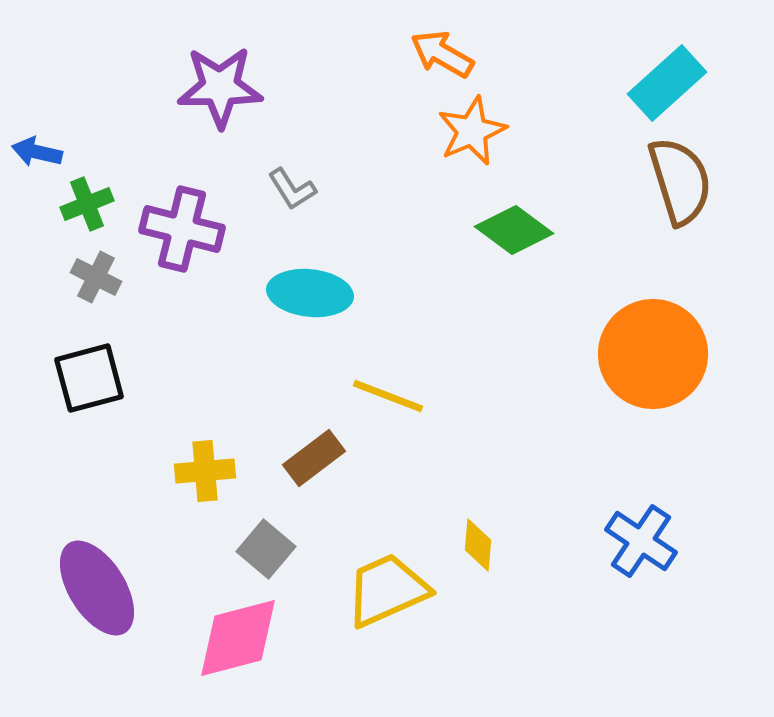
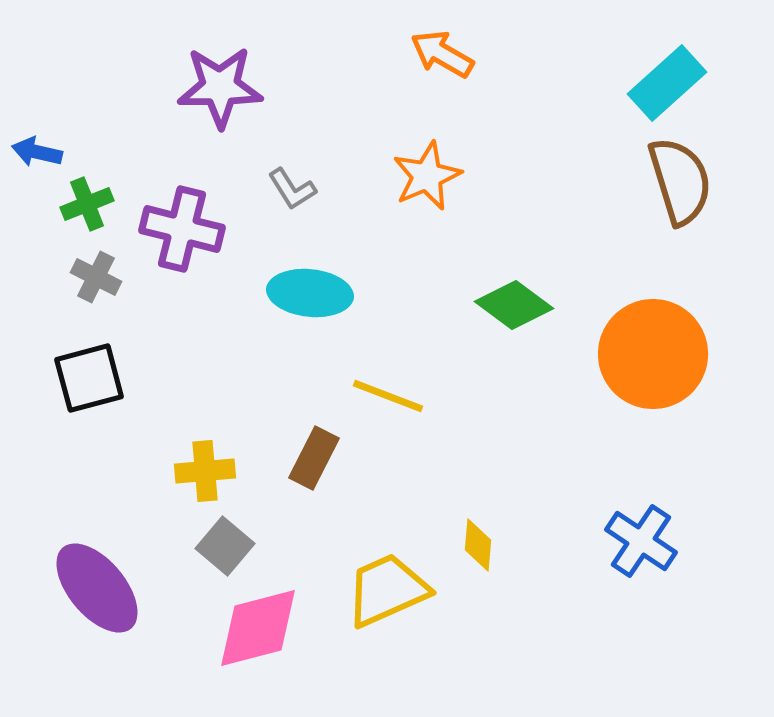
orange star: moved 45 px left, 45 px down
green diamond: moved 75 px down
brown rectangle: rotated 26 degrees counterclockwise
gray square: moved 41 px left, 3 px up
purple ellipse: rotated 8 degrees counterclockwise
pink diamond: moved 20 px right, 10 px up
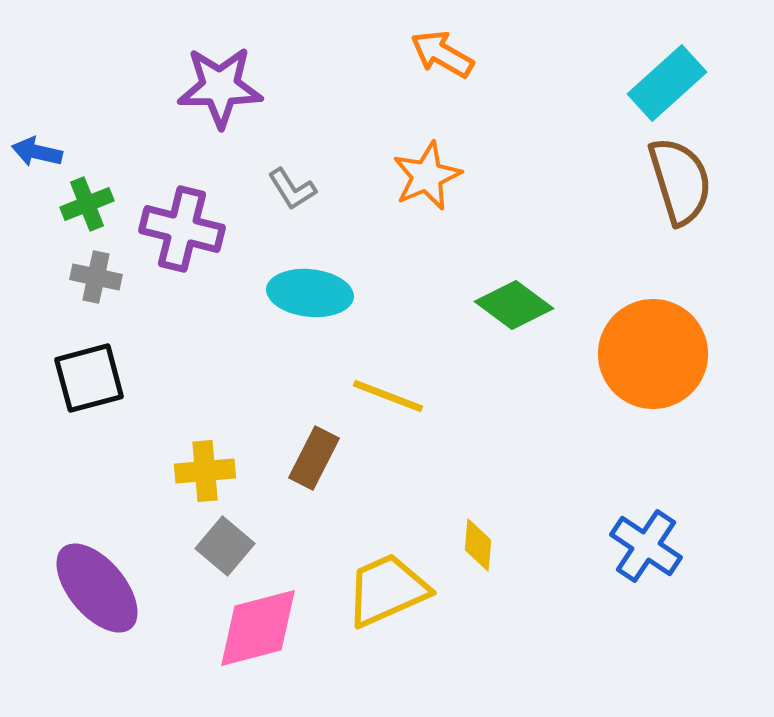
gray cross: rotated 15 degrees counterclockwise
blue cross: moved 5 px right, 5 px down
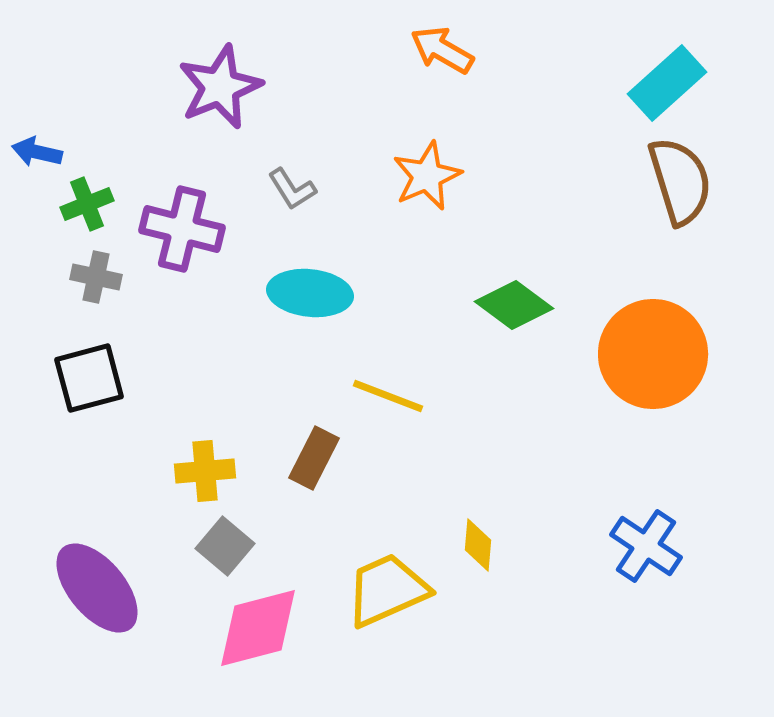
orange arrow: moved 4 px up
purple star: rotated 22 degrees counterclockwise
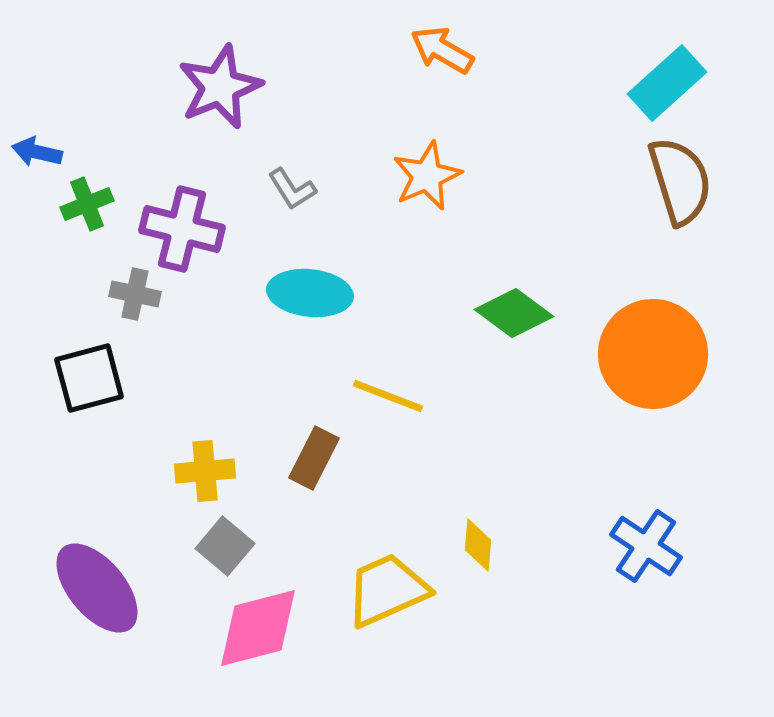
gray cross: moved 39 px right, 17 px down
green diamond: moved 8 px down
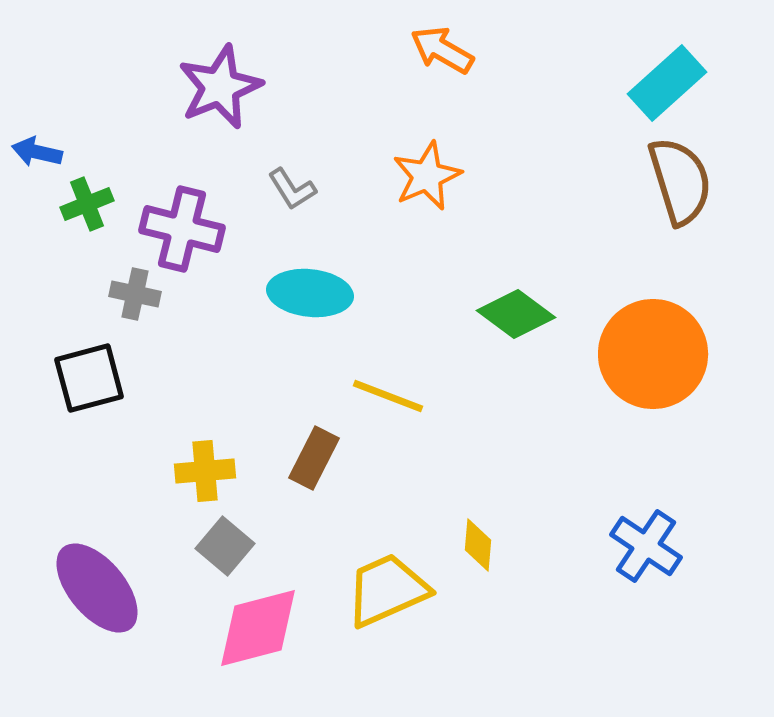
green diamond: moved 2 px right, 1 px down
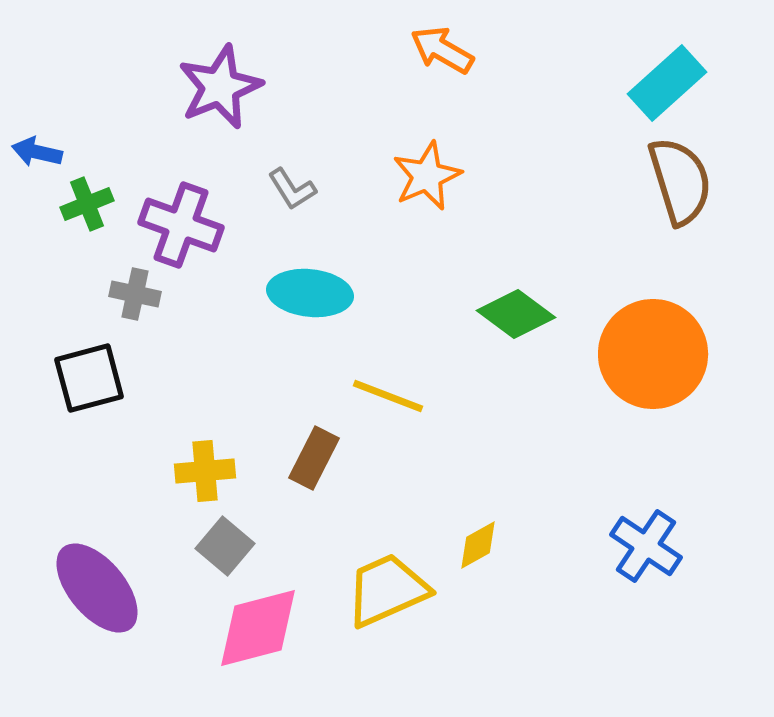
purple cross: moved 1 px left, 4 px up; rotated 6 degrees clockwise
yellow diamond: rotated 56 degrees clockwise
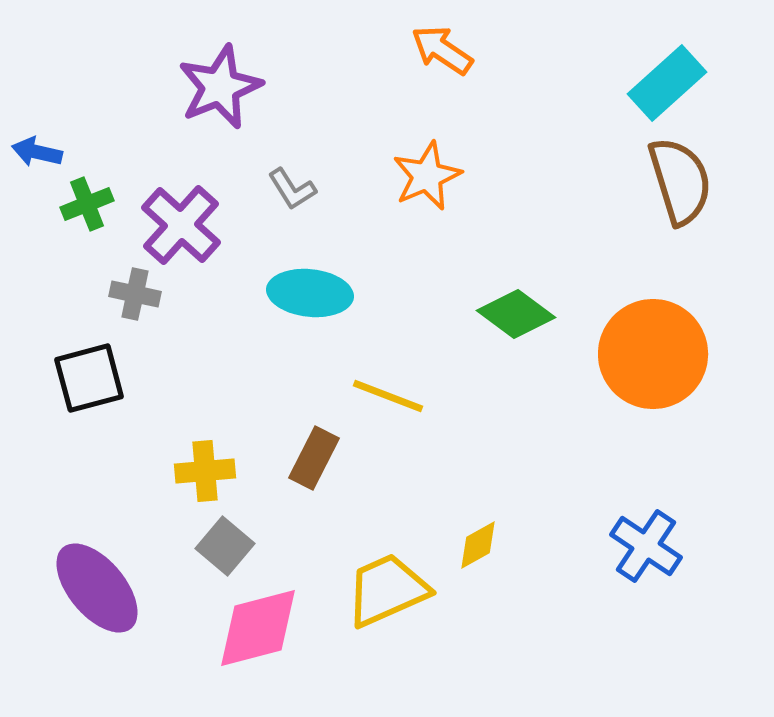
orange arrow: rotated 4 degrees clockwise
purple cross: rotated 22 degrees clockwise
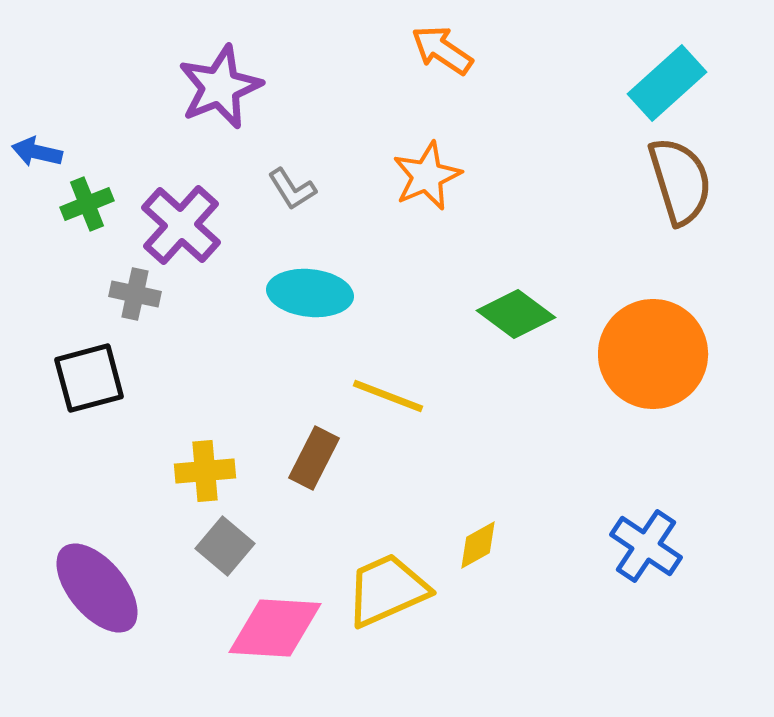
pink diamond: moved 17 px right; rotated 18 degrees clockwise
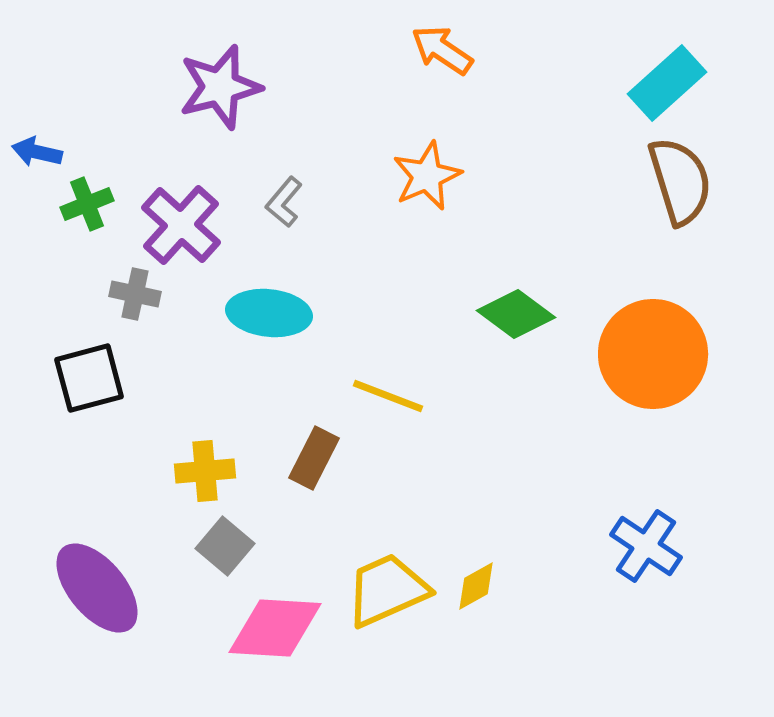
purple star: rotated 8 degrees clockwise
gray L-shape: moved 8 px left, 13 px down; rotated 72 degrees clockwise
cyan ellipse: moved 41 px left, 20 px down
yellow diamond: moved 2 px left, 41 px down
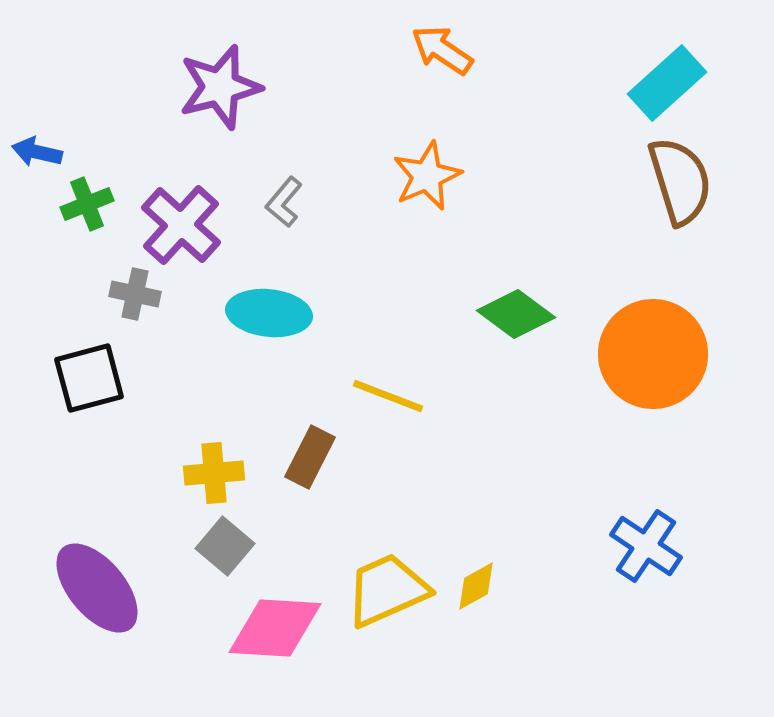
brown rectangle: moved 4 px left, 1 px up
yellow cross: moved 9 px right, 2 px down
